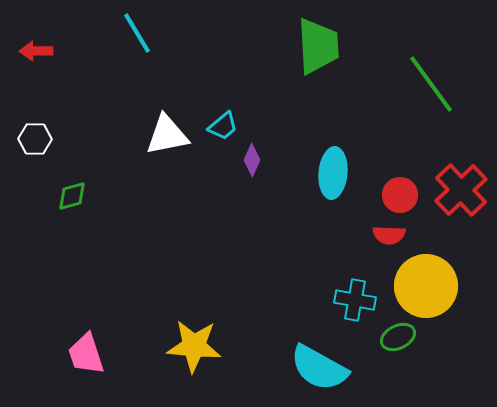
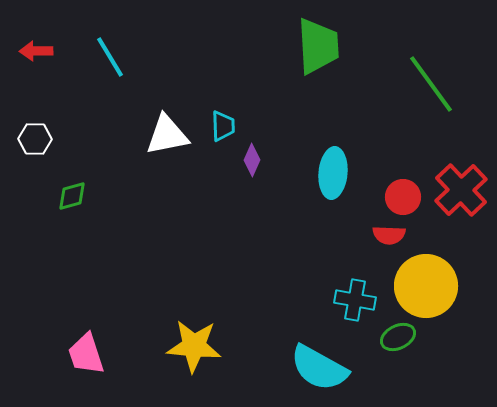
cyan line: moved 27 px left, 24 px down
cyan trapezoid: rotated 52 degrees counterclockwise
red circle: moved 3 px right, 2 px down
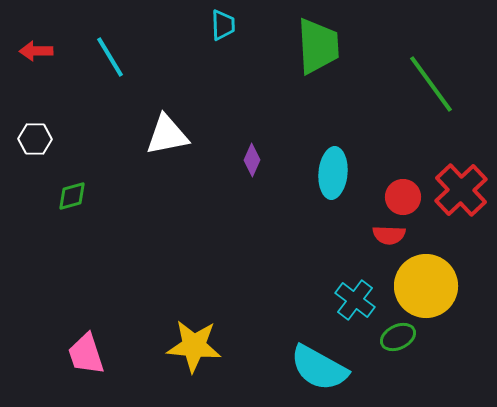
cyan trapezoid: moved 101 px up
cyan cross: rotated 27 degrees clockwise
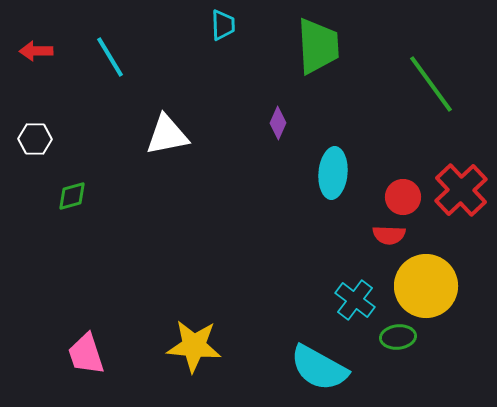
purple diamond: moved 26 px right, 37 px up
green ellipse: rotated 20 degrees clockwise
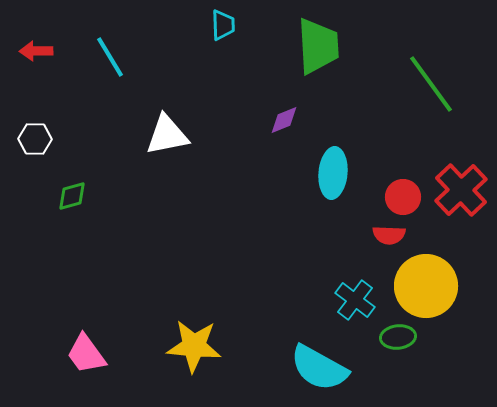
purple diamond: moved 6 px right, 3 px up; rotated 44 degrees clockwise
pink trapezoid: rotated 18 degrees counterclockwise
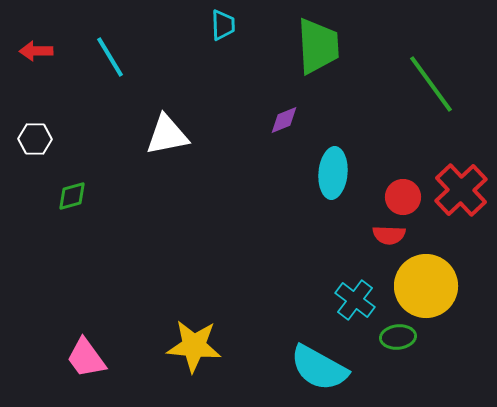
pink trapezoid: moved 4 px down
